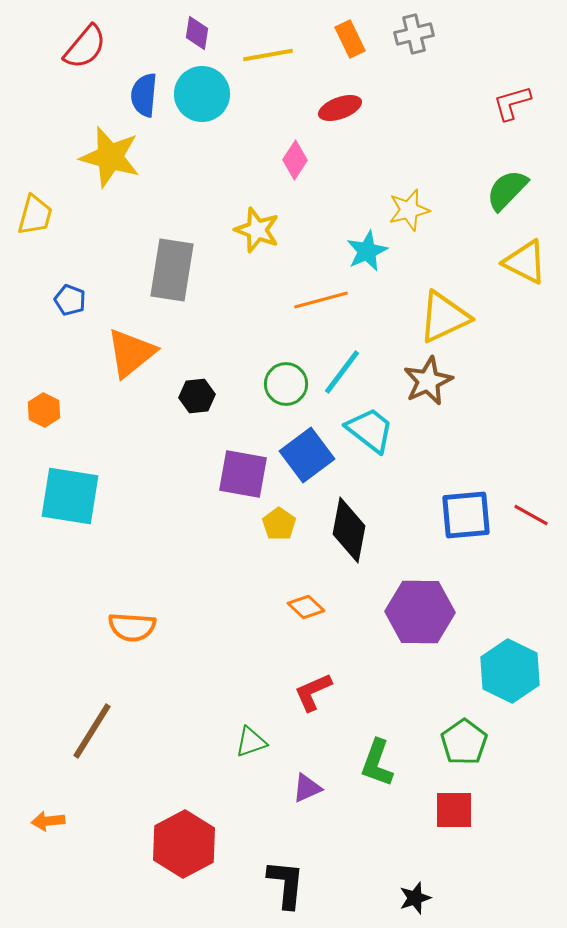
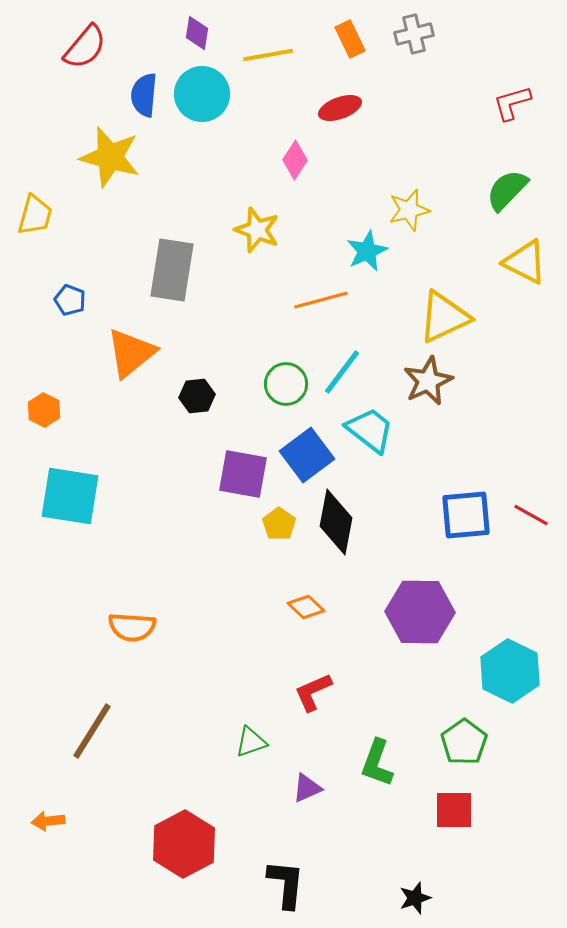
black diamond at (349, 530): moved 13 px left, 8 px up
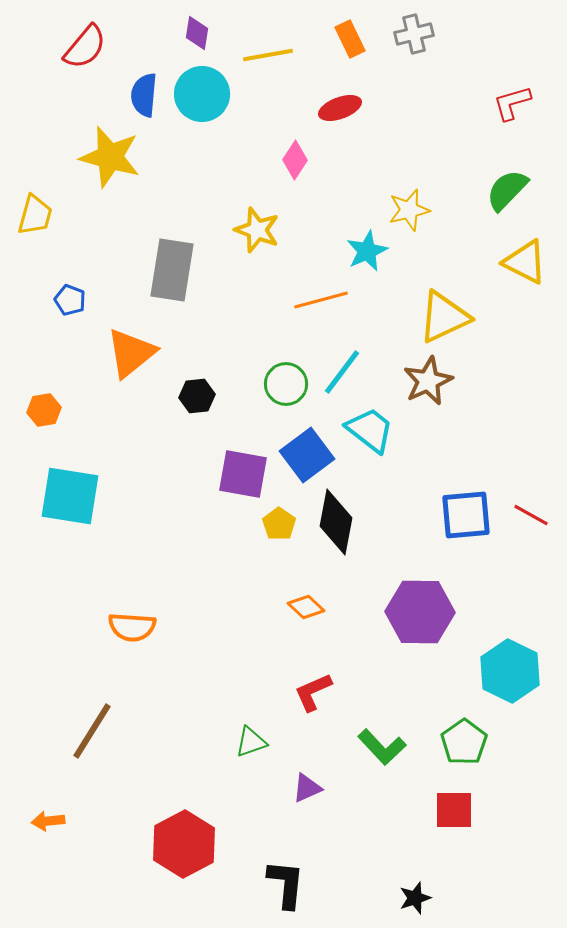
orange hexagon at (44, 410): rotated 24 degrees clockwise
green L-shape at (377, 763): moved 5 px right, 16 px up; rotated 63 degrees counterclockwise
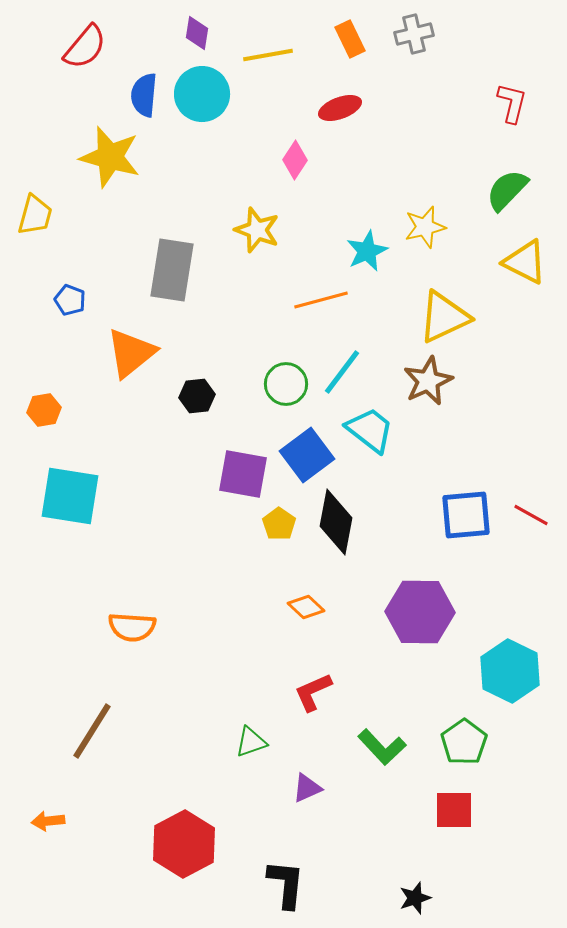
red L-shape at (512, 103): rotated 120 degrees clockwise
yellow star at (409, 210): moved 16 px right, 17 px down
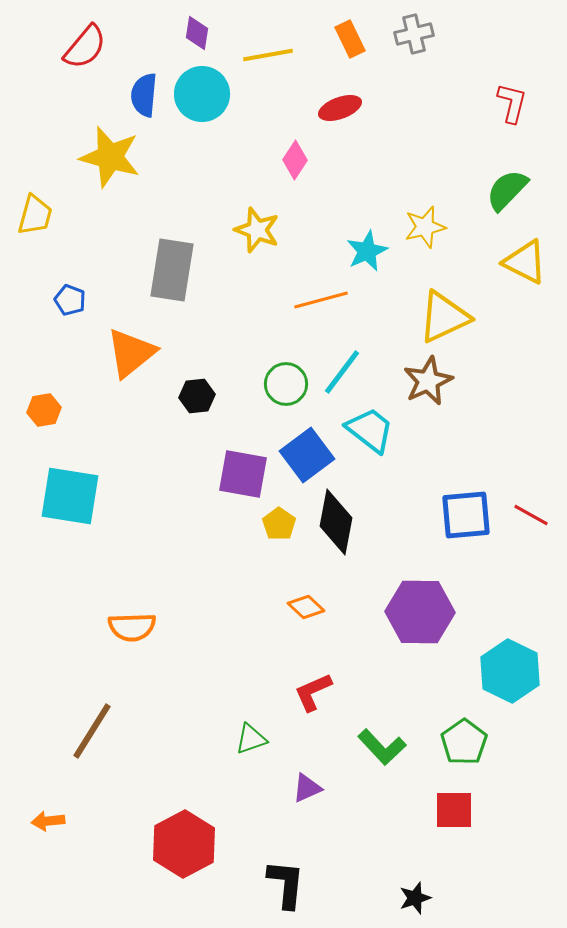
orange semicircle at (132, 627): rotated 6 degrees counterclockwise
green triangle at (251, 742): moved 3 px up
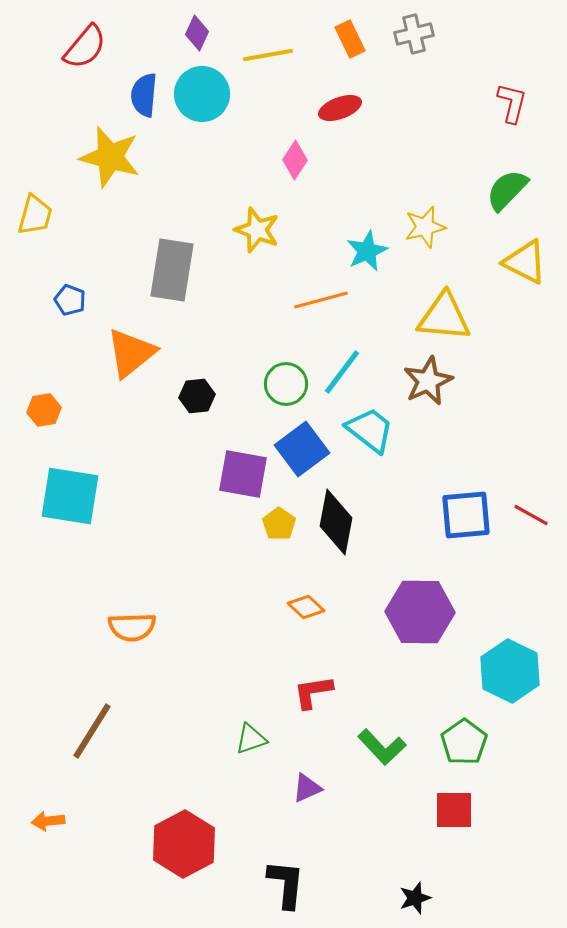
purple diamond at (197, 33): rotated 16 degrees clockwise
yellow triangle at (444, 317): rotated 30 degrees clockwise
blue square at (307, 455): moved 5 px left, 6 px up
red L-shape at (313, 692): rotated 15 degrees clockwise
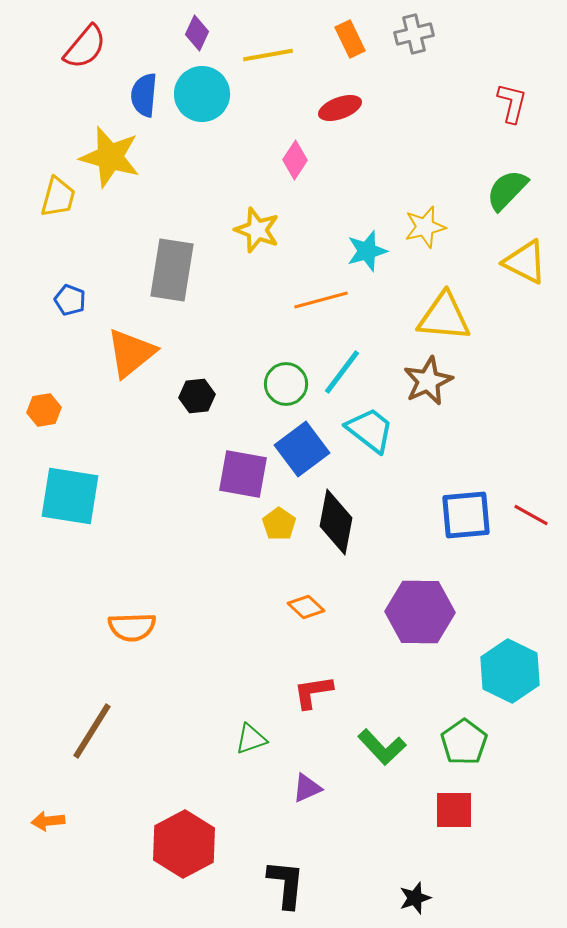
yellow trapezoid at (35, 215): moved 23 px right, 18 px up
cyan star at (367, 251): rotated 9 degrees clockwise
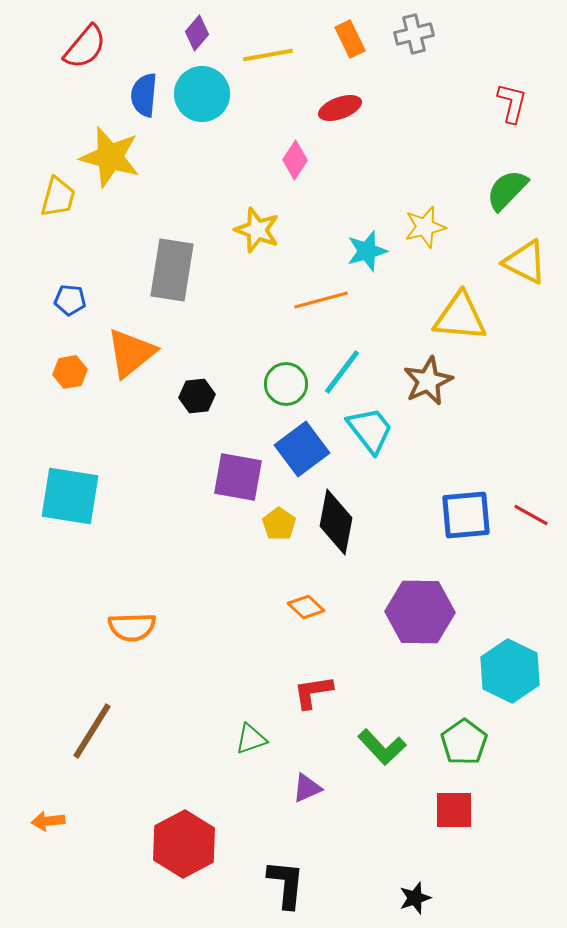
purple diamond at (197, 33): rotated 16 degrees clockwise
blue pentagon at (70, 300): rotated 16 degrees counterclockwise
yellow triangle at (444, 317): moved 16 px right
orange hexagon at (44, 410): moved 26 px right, 38 px up
cyan trapezoid at (370, 430): rotated 14 degrees clockwise
purple square at (243, 474): moved 5 px left, 3 px down
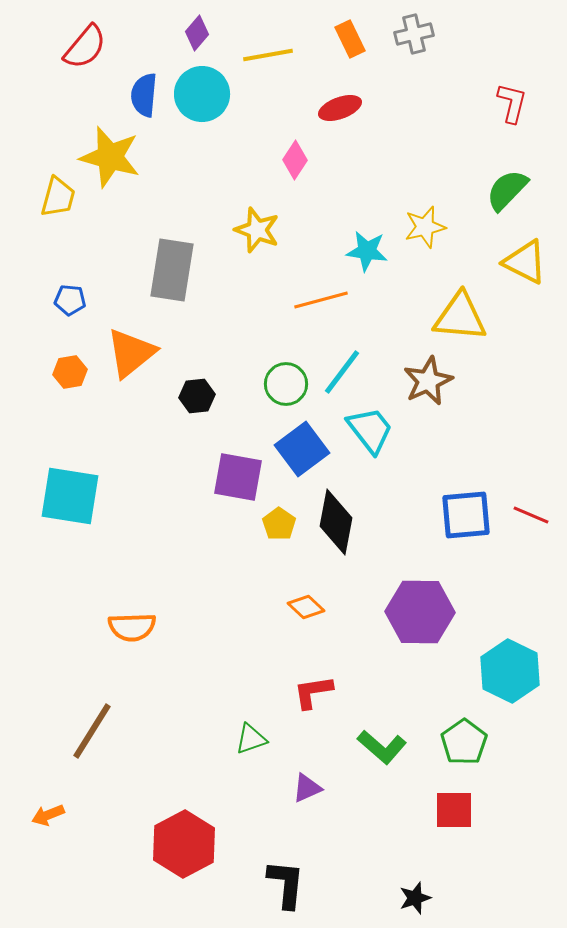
cyan star at (367, 251): rotated 24 degrees clockwise
red line at (531, 515): rotated 6 degrees counterclockwise
green L-shape at (382, 747): rotated 6 degrees counterclockwise
orange arrow at (48, 821): moved 6 px up; rotated 16 degrees counterclockwise
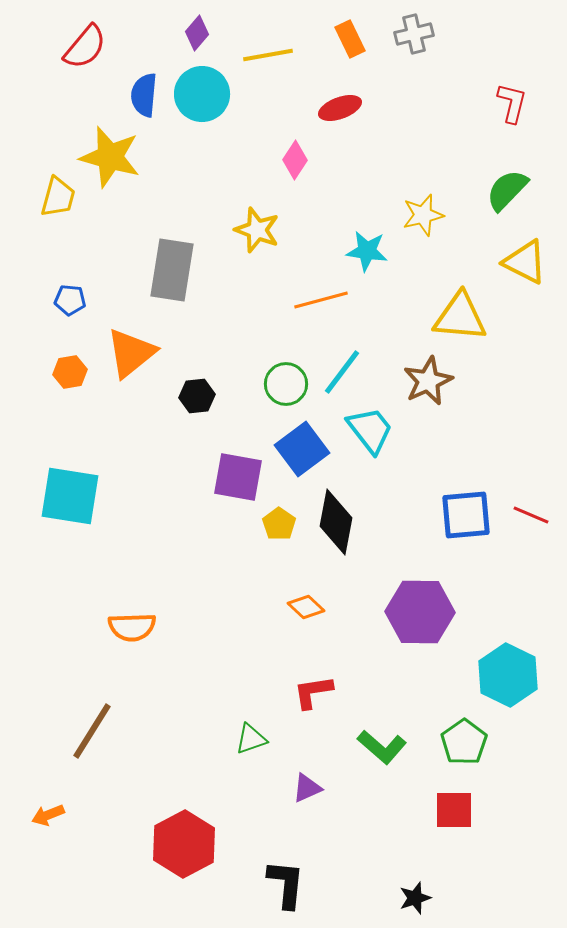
yellow star at (425, 227): moved 2 px left, 12 px up
cyan hexagon at (510, 671): moved 2 px left, 4 px down
